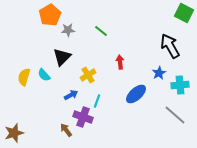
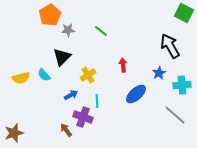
red arrow: moved 3 px right, 3 px down
yellow semicircle: moved 3 px left, 1 px down; rotated 120 degrees counterclockwise
cyan cross: moved 2 px right
cyan line: rotated 24 degrees counterclockwise
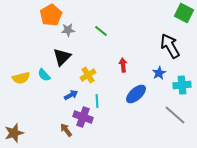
orange pentagon: moved 1 px right
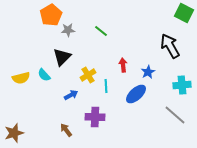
blue star: moved 11 px left, 1 px up
cyan line: moved 9 px right, 15 px up
purple cross: moved 12 px right; rotated 18 degrees counterclockwise
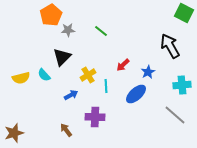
red arrow: rotated 128 degrees counterclockwise
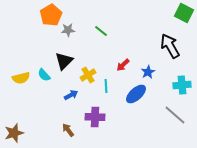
black triangle: moved 2 px right, 4 px down
brown arrow: moved 2 px right
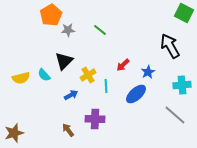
green line: moved 1 px left, 1 px up
purple cross: moved 2 px down
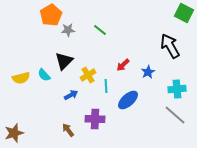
cyan cross: moved 5 px left, 4 px down
blue ellipse: moved 8 px left, 6 px down
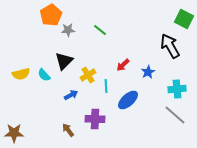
green square: moved 6 px down
yellow semicircle: moved 4 px up
brown star: rotated 18 degrees clockwise
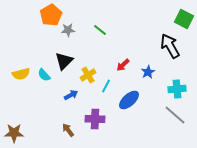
cyan line: rotated 32 degrees clockwise
blue ellipse: moved 1 px right
